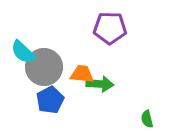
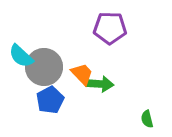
cyan semicircle: moved 2 px left, 4 px down
orange trapezoid: rotated 40 degrees clockwise
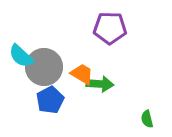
orange trapezoid: rotated 15 degrees counterclockwise
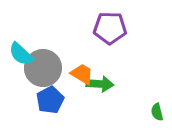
cyan semicircle: moved 2 px up
gray circle: moved 1 px left, 1 px down
green semicircle: moved 10 px right, 7 px up
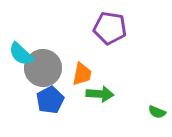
purple pentagon: rotated 8 degrees clockwise
orange trapezoid: rotated 70 degrees clockwise
green arrow: moved 10 px down
green semicircle: rotated 54 degrees counterclockwise
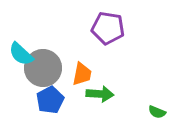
purple pentagon: moved 2 px left
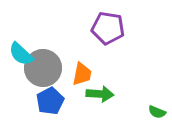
blue pentagon: moved 1 px down
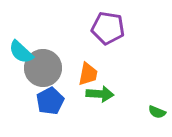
cyan semicircle: moved 2 px up
orange trapezoid: moved 6 px right
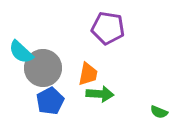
green semicircle: moved 2 px right
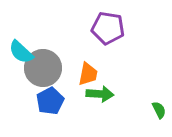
green semicircle: moved 2 px up; rotated 138 degrees counterclockwise
